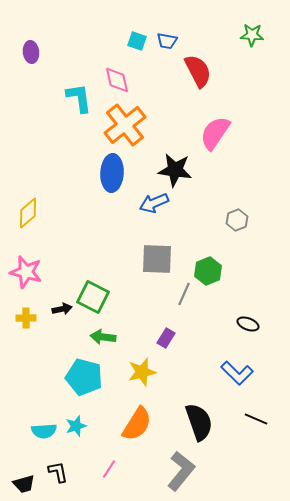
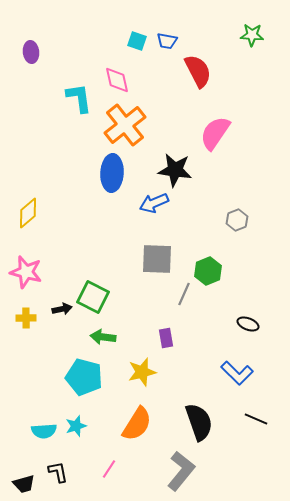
purple rectangle: rotated 42 degrees counterclockwise
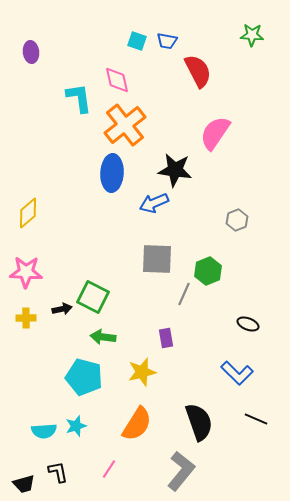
pink star: rotated 12 degrees counterclockwise
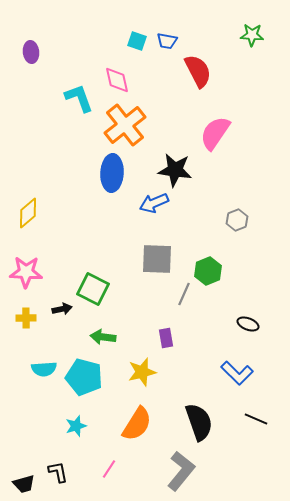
cyan L-shape: rotated 12 degrees counterclockwise
green square: moved 8 px up
cyan semicircle: moved 62 px up
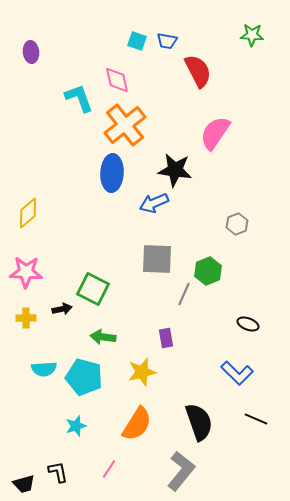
gray hexagon: moved 4 px down
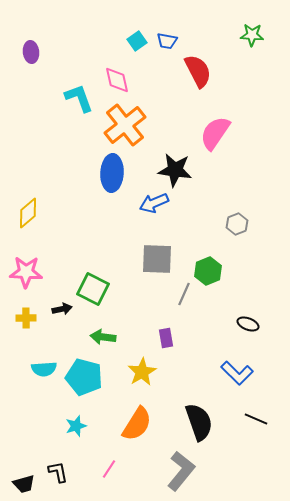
cyan square: rotated 36 degrees clockwise
yellow star: rotated 16 degrees counterclockwise
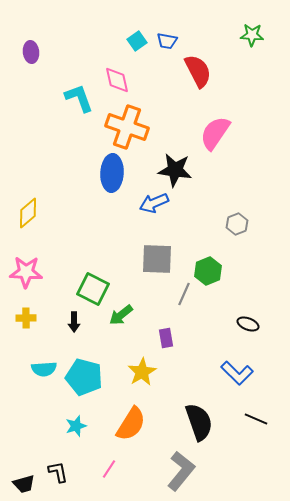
orange cross: moved 2 px right, 2 px down; rotated 33 degrees counterclockwise
black arrow: moved 12 px right, 13 px down; rotated 102 degrees clockwise
green arrow: moved 18 px right, 22 px up; rotated 45 degrees counterclockwise
orange semicircle: moved 6 px left
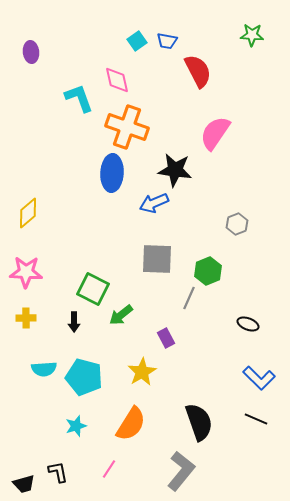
gray line: moved 5 px right, 4 px down
purple rectangle: rotated 18 degrees counterclockwise
blue L-shape: moved 22 px right, 5 px down
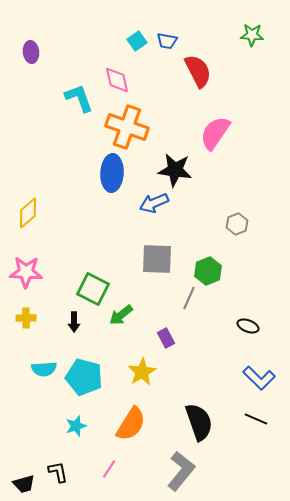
black ellipse: moved 2 px down
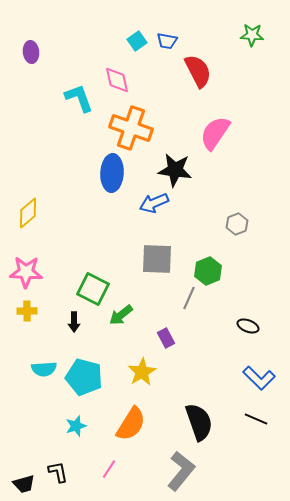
orange cross: moved 4 px right, 1 px down
yellow cross: moved 1 px right, 7 px up
